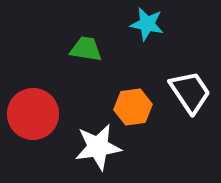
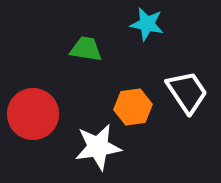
white trapezoid: moved 3 px left
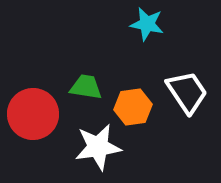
green trapezoid: moved 38 px down
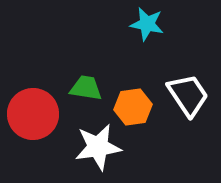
green trapezoid: moved 1 px down
white trapezoid: moved 1 px right, 3 px down
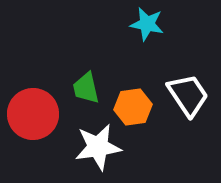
green trapezoid: rotated 112 degrees counterclockwise
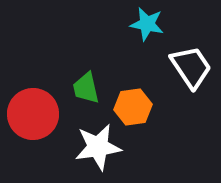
white trapezoid: moved 3 px right, 28 px up
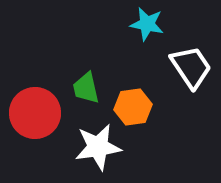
red circle: moved 2 px right, 1 px up
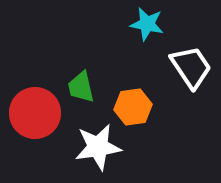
green trapezoid: moved 5 px left, 1 px up
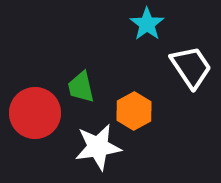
cyan star: rotated 24 degrees clockwise
orange hexagon: moved 1 px right, 4 px down; rotated 21 degrees counterclockwise
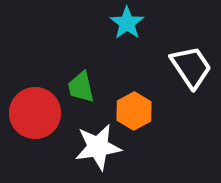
cyan star: moved 20 px left, 1 px up
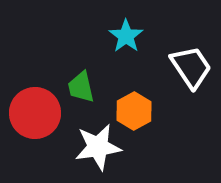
cyan star: moved 1 px left, 13 px down
